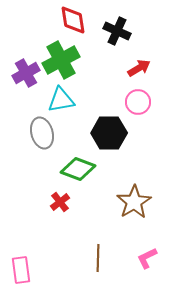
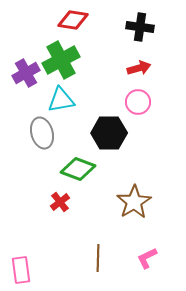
red diamond: rotated 72 degrees counterclockwise
black cross: moved 23 px right, 4 px up; rotated 16 degrees counterclockwise
red arrow: rotated 15 degrees clockwise
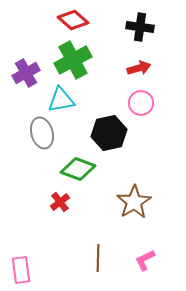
red diamond: rotated 32 degrees clockwise
green cross: moved 12 px right
pink circle: moved 3 px right, 1 px down
black hexagon: rotated 12 degrees counterclockwise
pink L-shape: moved 2 px left, 2 px down
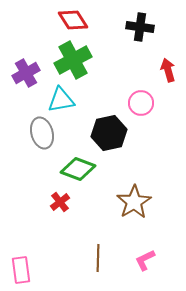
red diamond: rotated 16 degrees clockwise
red arrow: moved 29 px right, 2 px down; rotated 90 degrees counterclockwise
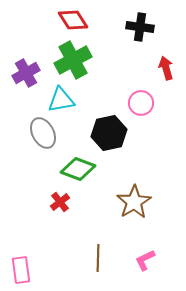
red arrow: moved 2 px left, 2 px up
gray ellipse: moved 1 px right; rotated 12 degrees counterclockwise
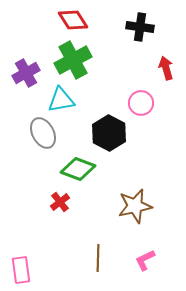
black hexagon: rotated 20 degrees counterclockwise
brown star: moved 1 px right, 4 px down; rotated 20 degrees clockwise
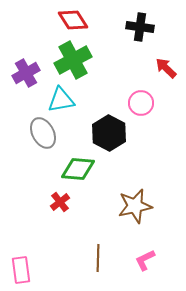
red arrow: rotated 30 degrees counterclockwise
green diamond: rotated 16 degrees counterclockwise
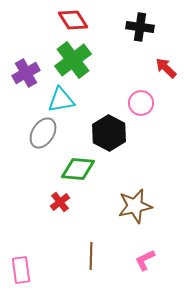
green cross: rotated 9 degrees counterclockwise
gray ellipse: rotated 60 degrees clockwise
brown line: moved 7 px left, 2 px up
